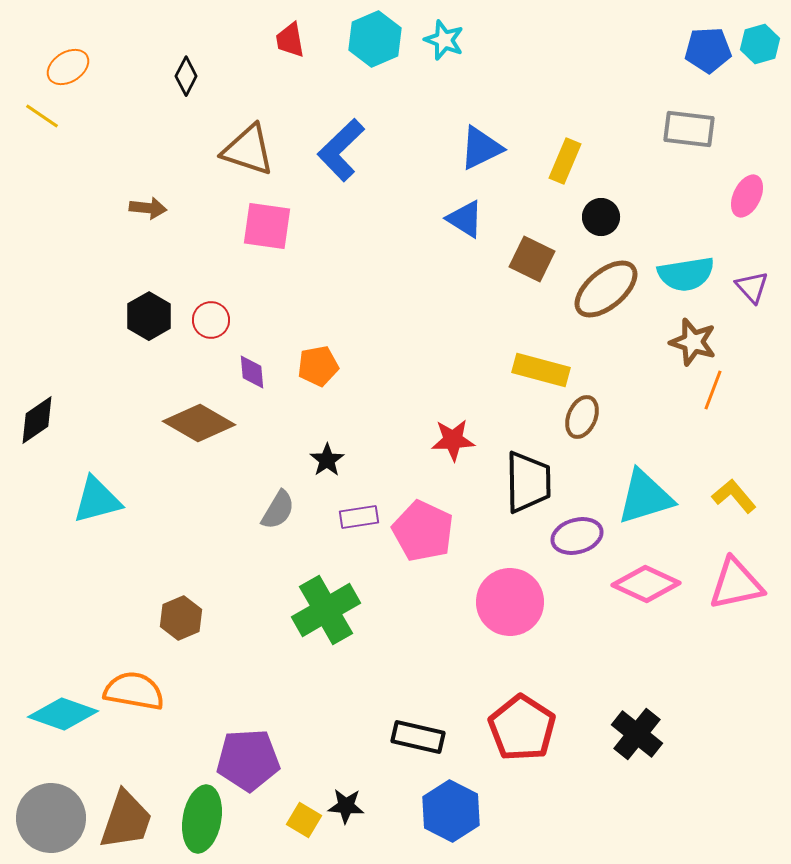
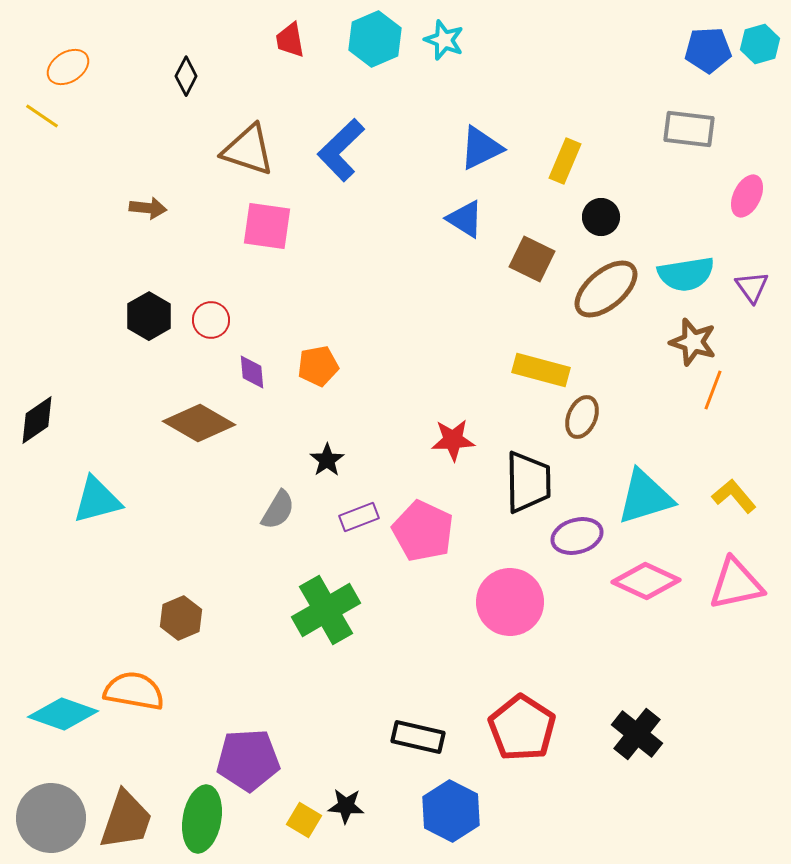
purple triangle at (752, 287): rotated 6 degrees clockwise
purple rectangle at (359, 517): rotated 12 degrees counterclockwise
pink diamond at (646, 584): moved 3 px up
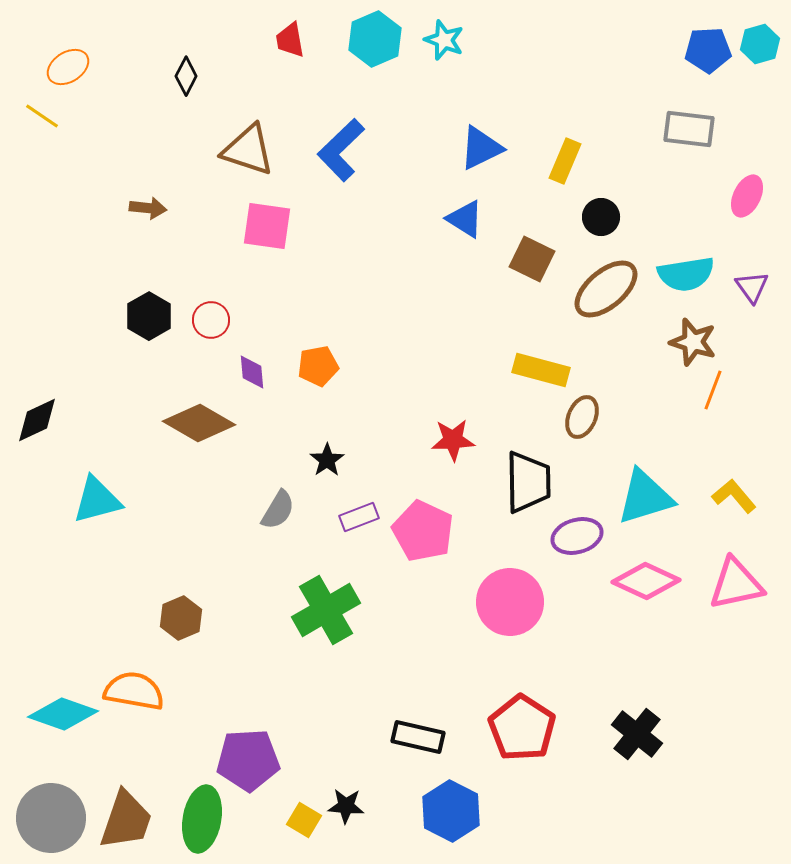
black diamond at (37, 420): rotated 9 degrees clockwise
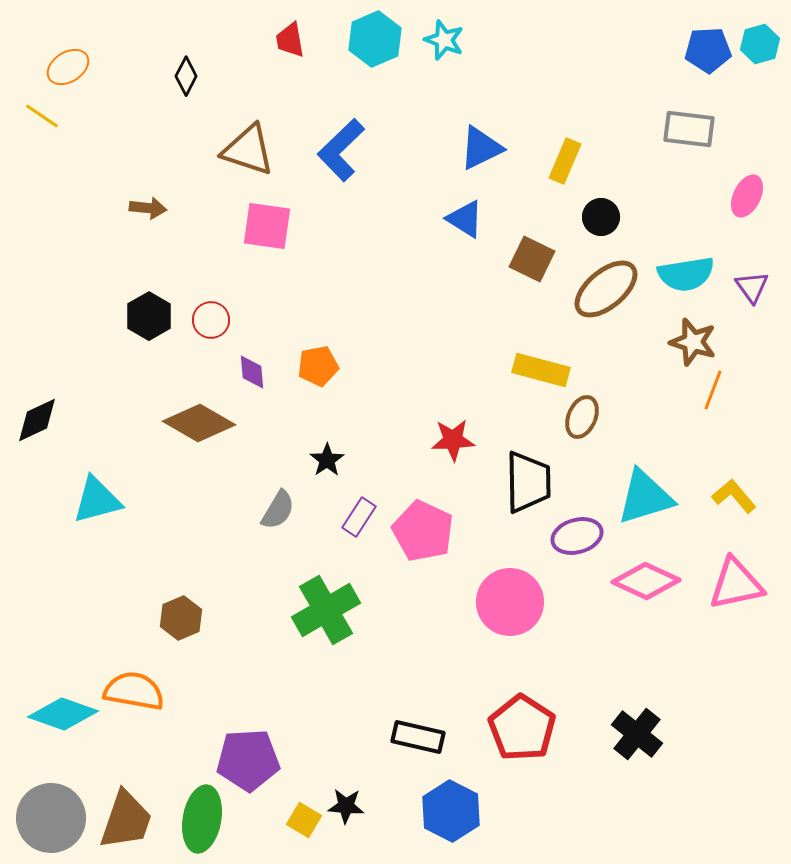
purple rectangle at (359, 517): rotated 36 degrees counterclockwise
